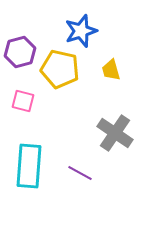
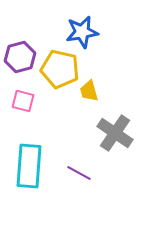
blue star: moved 1 px right, 1 px down; rotated 8 degrees clockwise
purple hexagon: moved 5 px down
yellow trapezoid: moved 22 px left, 21 px down
purple line: moved 1 px left
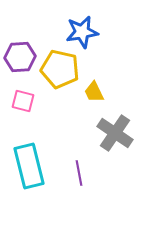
purple hexagon: rotated 12 degrees clockwise
yellow trapezoid: moved 5 px right, 1 px down; rotated 10 degrees counterclockwise
cyan rectangle: rotated 18 degrees counterclockwise
purple line: rotated 50 degrees clockwise
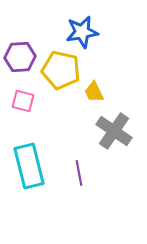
yellow pentagon: moved 1 px right, 1 px down
gray cross: moved 1 px left, 2 px up
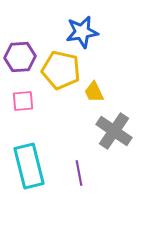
pink square: rotated 20 degrees counterclockwise
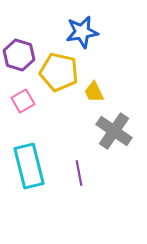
purple hexagon: moved 1 px left, 2 px up; rotated 20 degrees clockwise
yellow pentagon: moved 2 px left, 2 px down
pink square: rotated 25 degrees counterclockwise
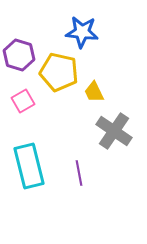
blue star: rotated 16 degrees clockwise
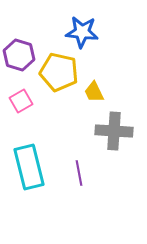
pink square: moved 2 px left
gray cross: rotated 30 degrees counterclockwise
cyan rectangle: moved 1 px down
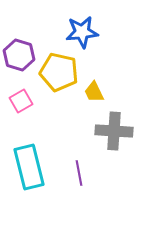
blue star: rotated 12 degrees counterclockwise
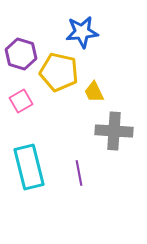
purple hexagon: moved 2 px right, 1 px up
